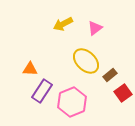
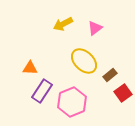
yellow ellipse: moved 2 px left
orange triangle: moved 1 px up
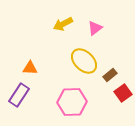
purple rectangle: moved 23 px left, 4 px down
pink hexagon: rotated 20 degrees clockwise
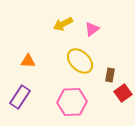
pink triangle: moved 3 px left, 1 px down
yellow ellipse: moved 4 px left
orange triangle: moved 2 px left, 7 px up
brown rectangle: rotated 40 degrees counterclockwise
purple rectangle: moved 1 px right, 2 px down
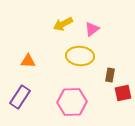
yellow ellipse: moved 5 px up; rotated 40 degrees counterclockwise
red square: rotated 24 degrees clockwise
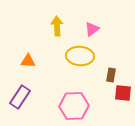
yellow arrow: moved 6 px left, 2 px down; rotated 114 degrees clockwise
brown rectangle: moved 1 px right
red square: rotated 18 degrees clockwise
pink hexagon: moved 2 px right, 4 px down
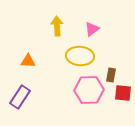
pink hexagon: moved 15 px right, 16 px up
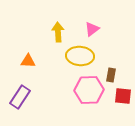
yellow arrow: moved 1 px right, 6 px down
red square: moved 3 px down
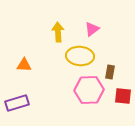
orange triangle: moved 4 px left, 4 px down
brown rectangle: moved 1 px left, 3 px up
purple rectangle: moved 3 px left, 6 px down; rotated 40 degrees clockwise
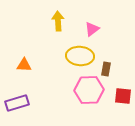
yellow arrow: moved 11 px up
brown rectangle: moved 4 px left, 3 px up
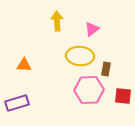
yellow arrow: moved 1 px left
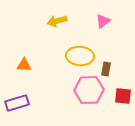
yellow arrow: rotated 102 degrees counterclockwise
pink triangle: moved 11 px right, 8 px up
